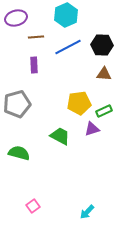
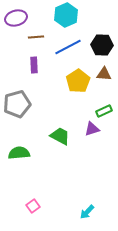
yellow pentagon: moved 1 px left, 22 px up; rotated 25 degrees counterclockwise
green semicircle: rotated 20 degrees counterclockwise
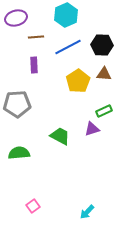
gray pentagon: rotated 12 degrees clockwise
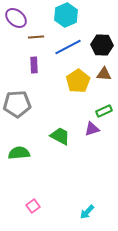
purple ellipse: rotated 55 degrees clockwise
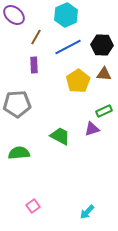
purple ellipse: moved 2 px left, 3 px up
brown line: rotated 56 degrees counterclockwise
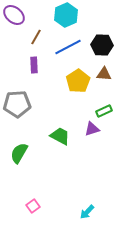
green semicircle: rotated 55 degrees counterclockwise
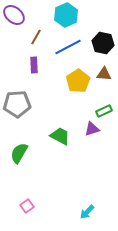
black hexagon: moved 1 px right, 2 px up; rotated 10 degrees clockwise
pink square: moved 6 px left
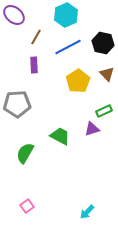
brown triangle: moved 3 px right; rotated 42 degrees clockwise
green semicircle: moved 6 px right
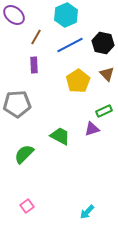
blue line: moved 2 px right, 2 px up
green semicircle: moved 1 px left, 1 px down; rotated 15 degrees clockwise
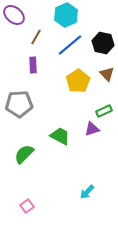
blue line: rotated 12 degrees counterclockwise
purple rectangle: moved 1 px left
gray pentagon: moved 2 px right
cyan arrow: moved 20 px up
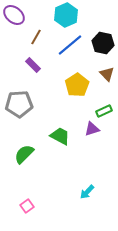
purple rectangle: rotated 42 degrees counterclockwise
yellow pentagon: moved 1 px left, 4 px down
